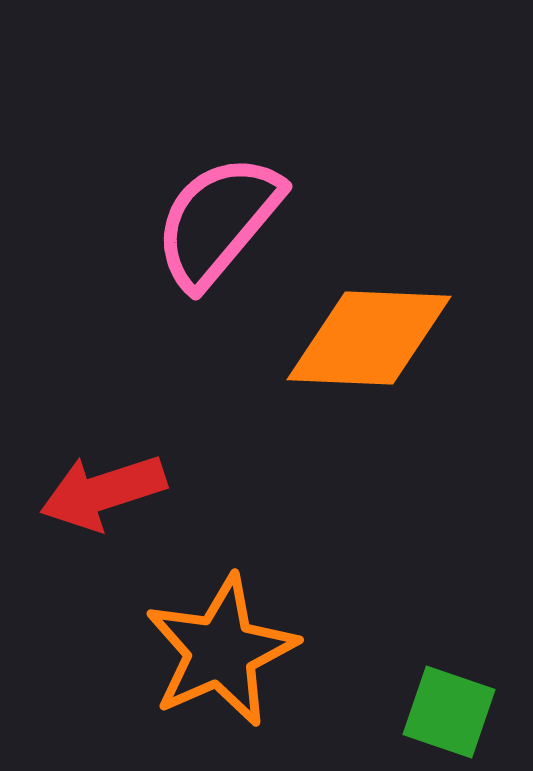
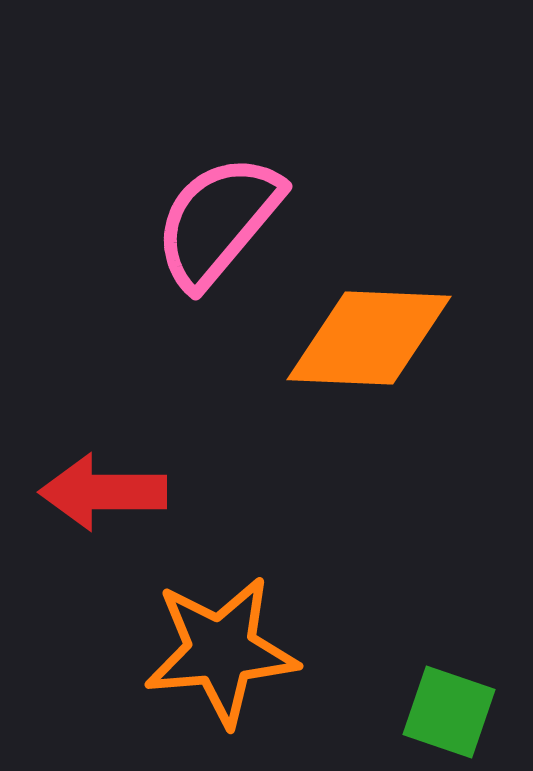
red arrow: rotated 18 degrees clockwise
orange star: rotated 19 degrees clockwise
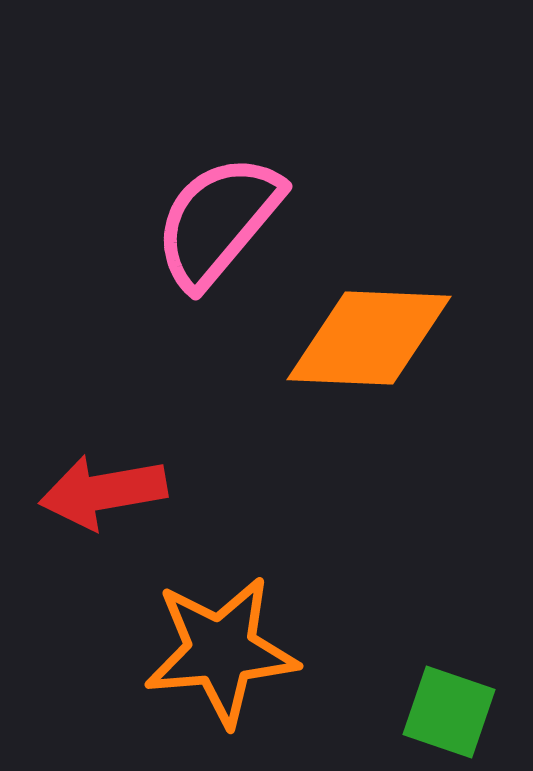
red arrow: rotated 10 degrees counterclockwise
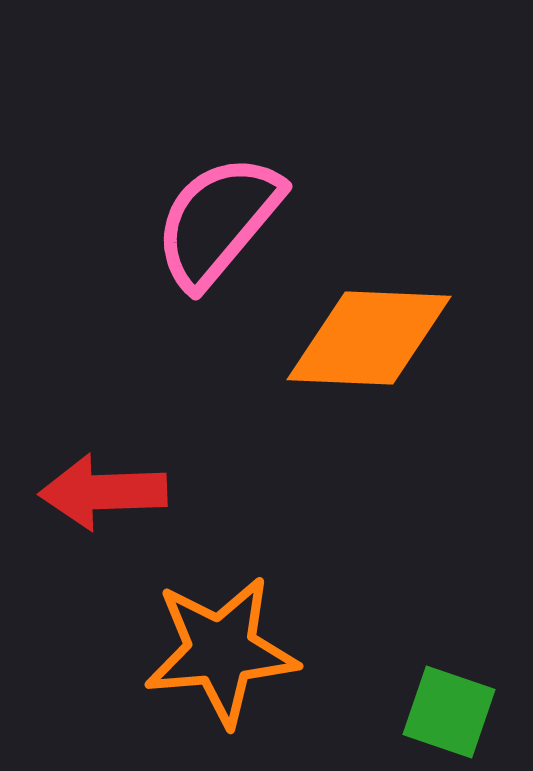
red arrow: rotated 8 degrees clockwise
